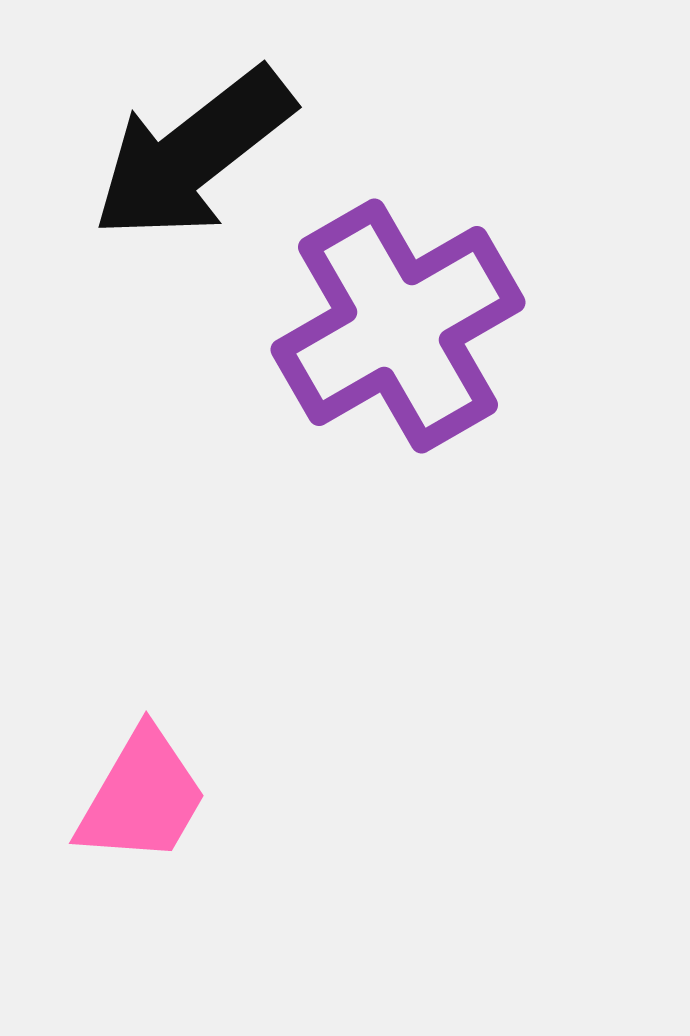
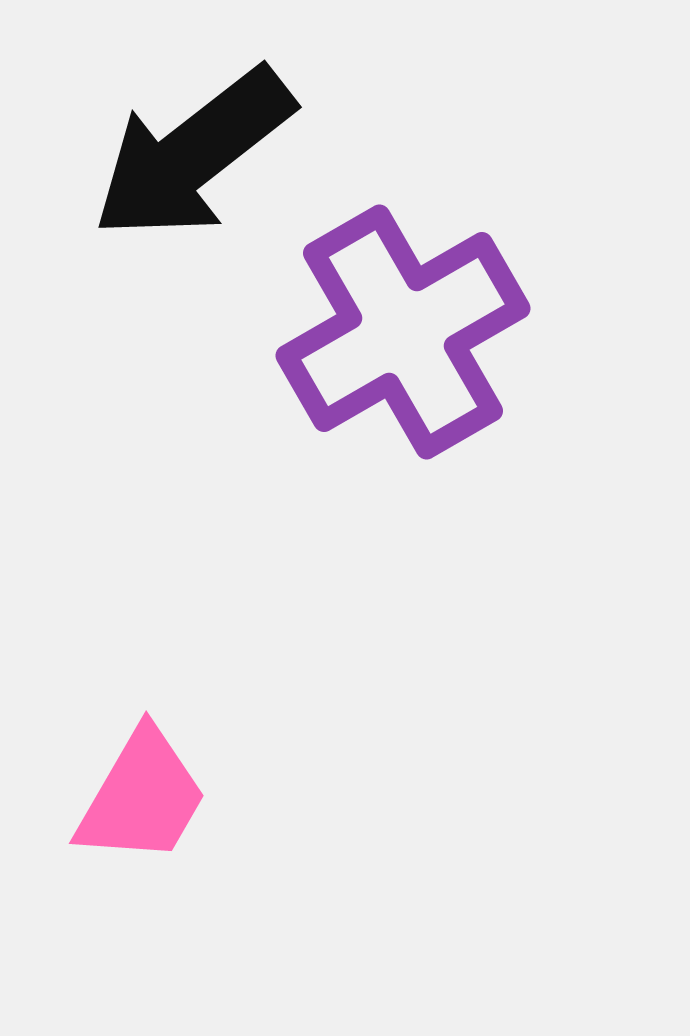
purple cross: moved 5 px right, 6 px down
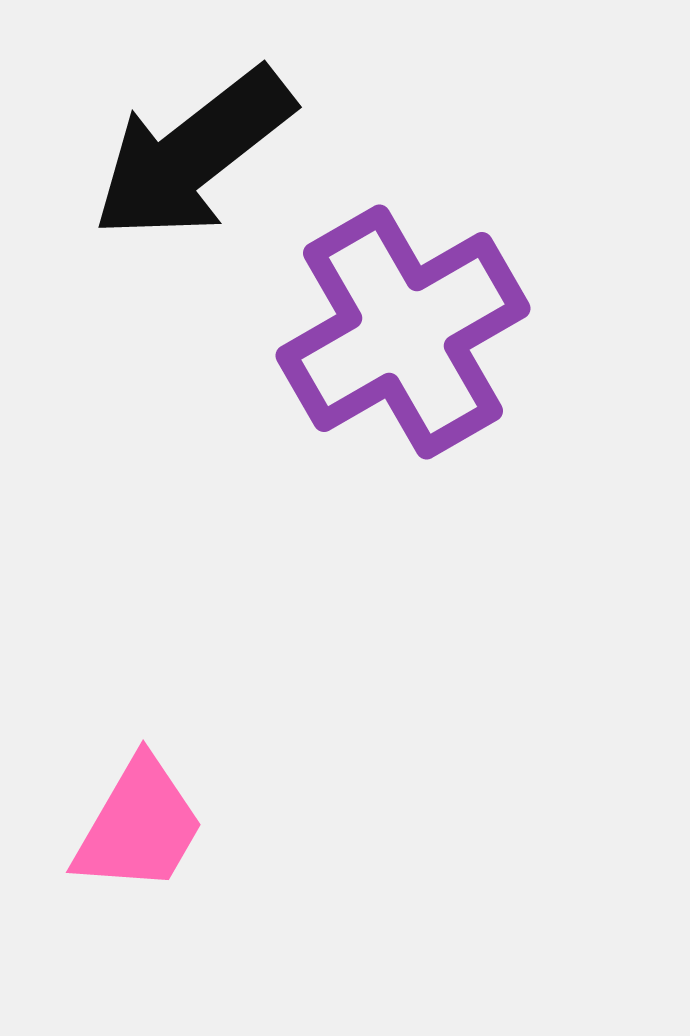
pink trapezoid: moved 3 px left, 29 px down
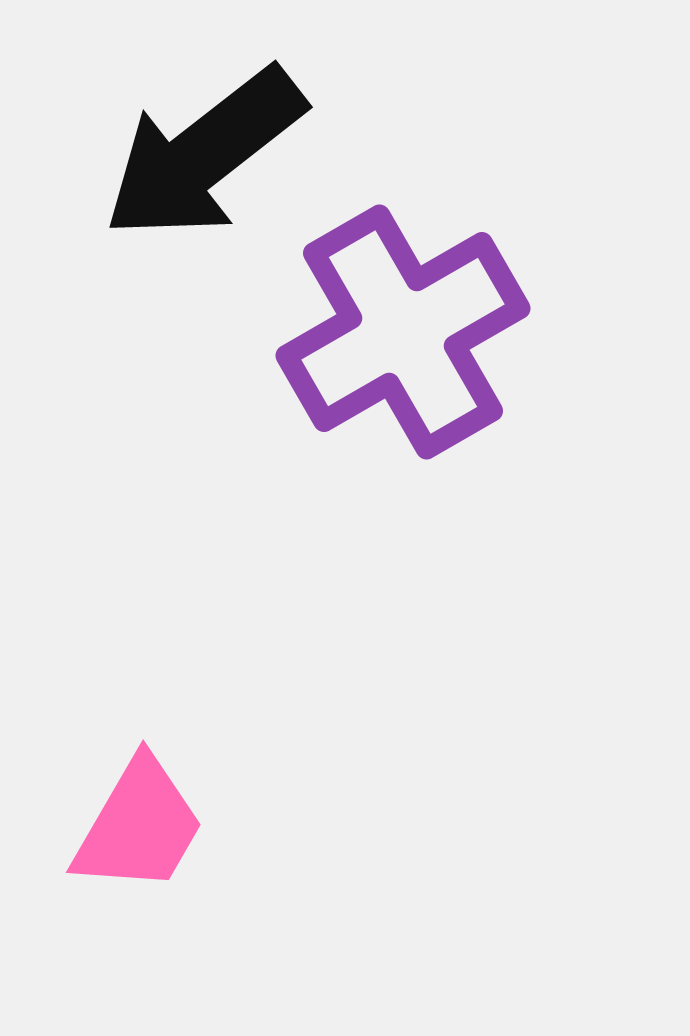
black arrow: moved 11 px right
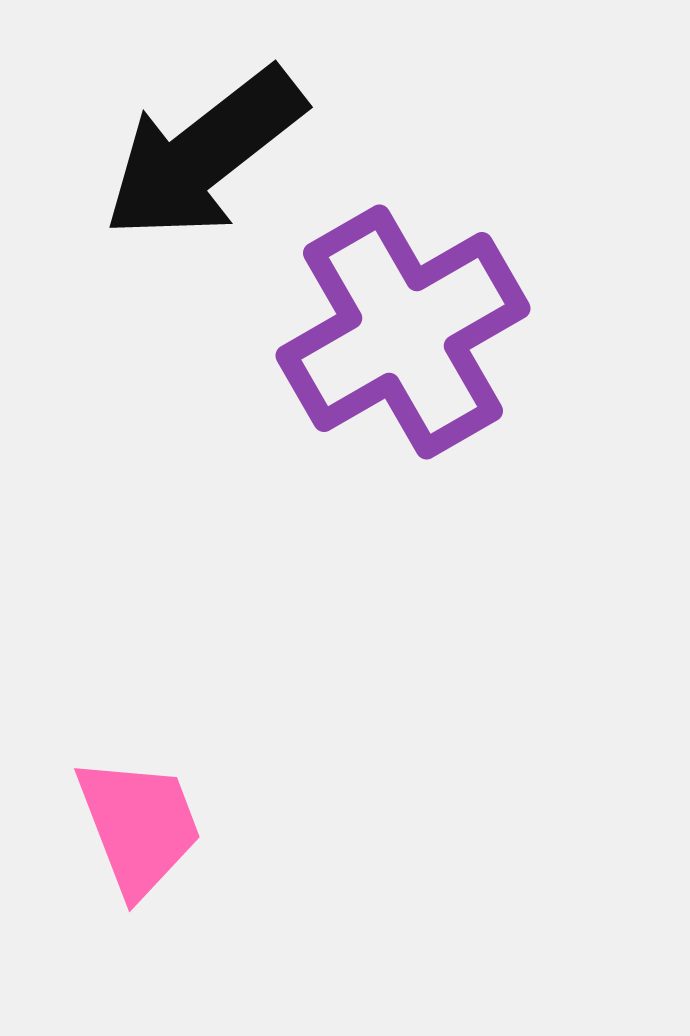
pink trapezoid: rotated 51 degrees counterclockwise
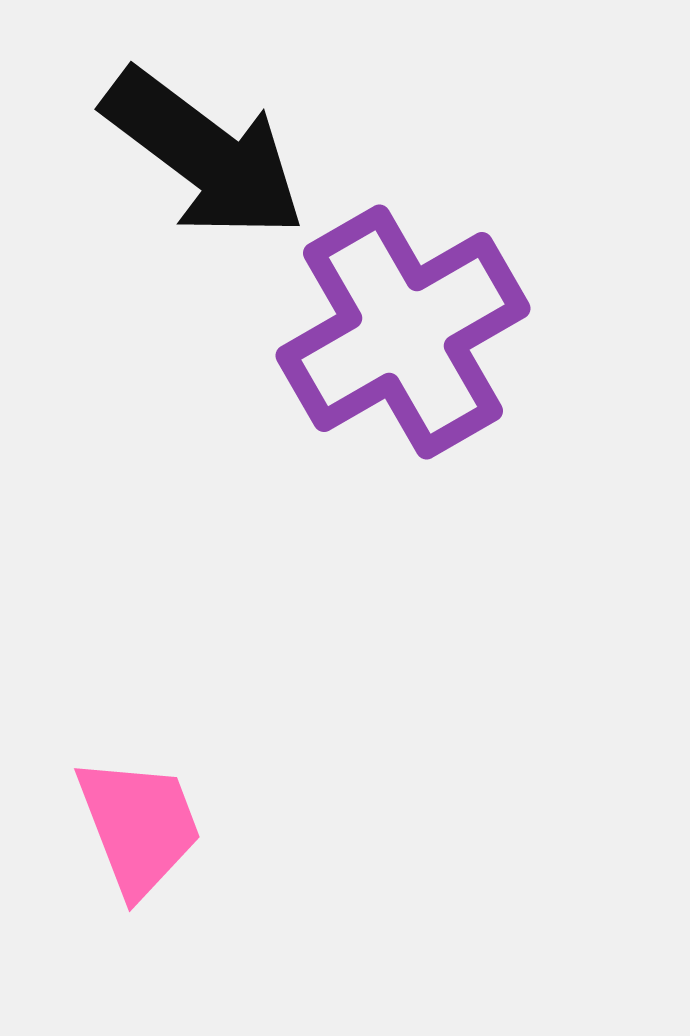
black arrow: rotated 105 degrees counterclockwise
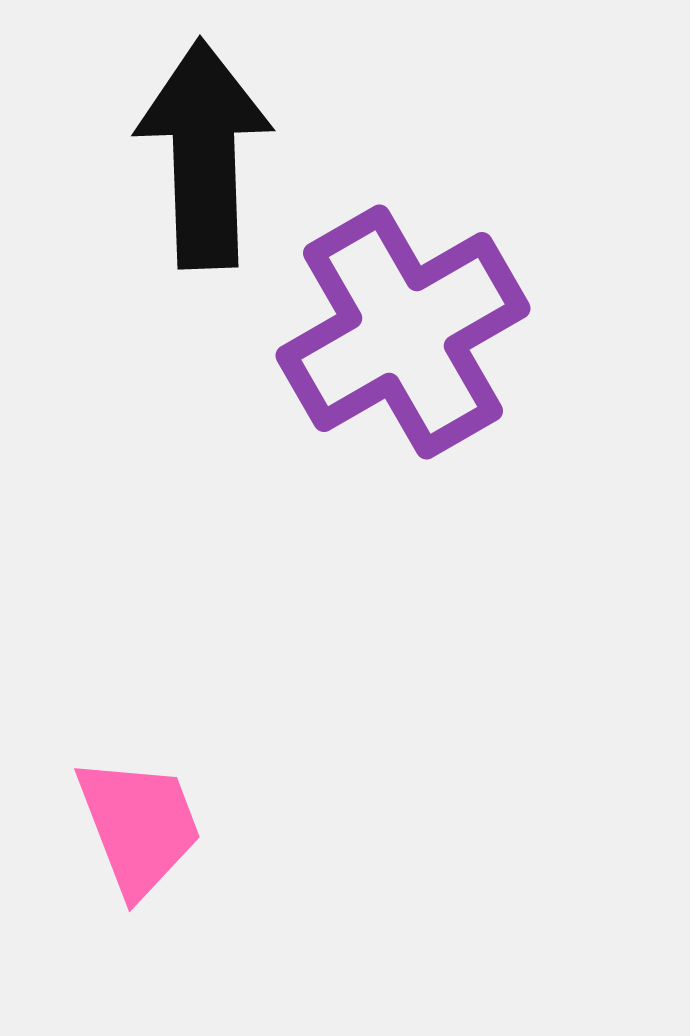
black arrow: rotated 129 degrees counterclockwise
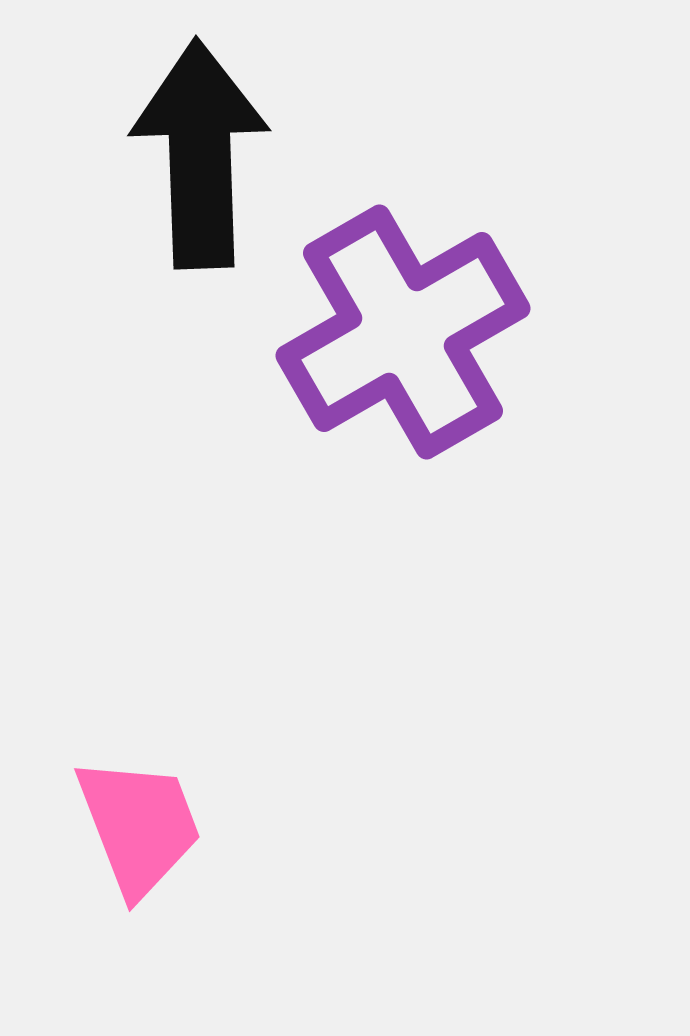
black arrow: moved 4 px left
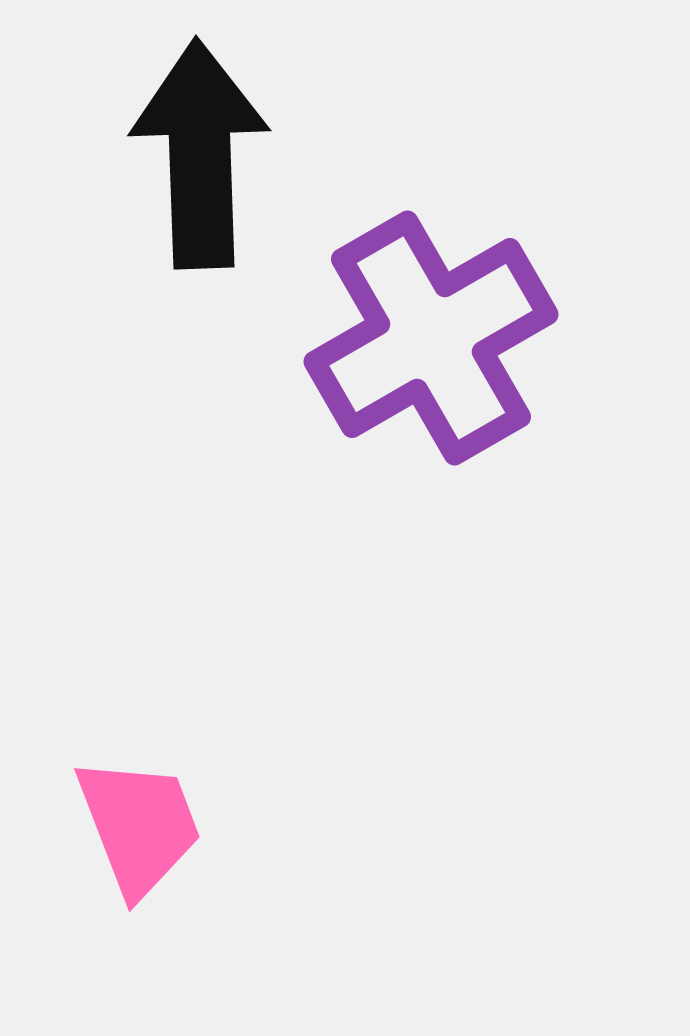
purple cross: moved 28 px right, 6 px down
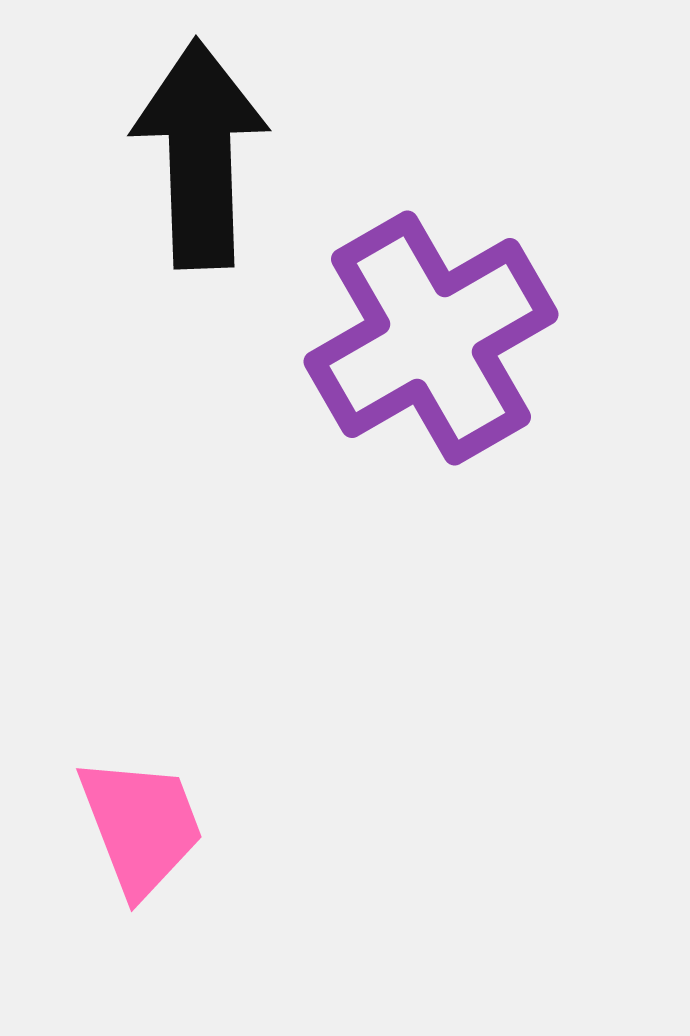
pink trapezoid: moved 2 px right
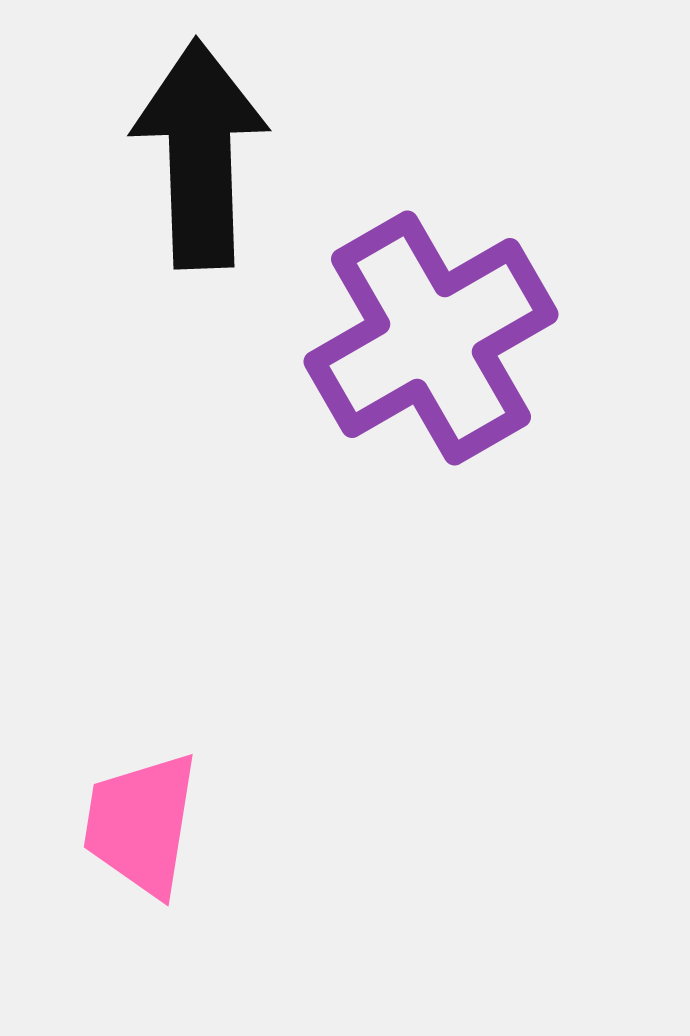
pink trapezoid: moved 2 px up; rotated 150 degrees counterclockwise
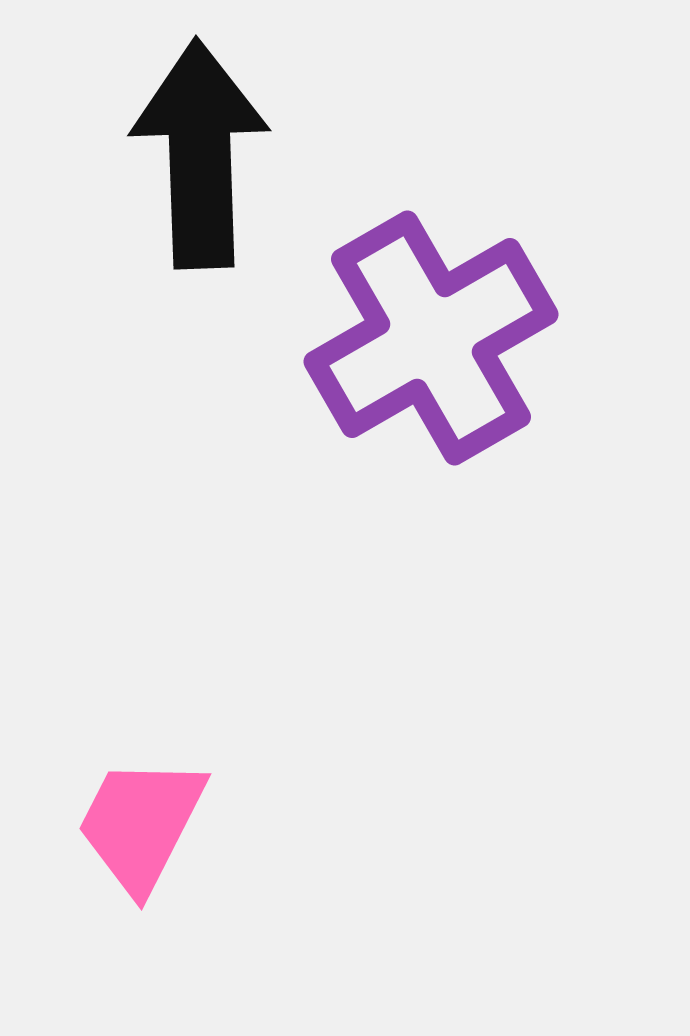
pink trapezoid: rotated 18 degrees clockwise
